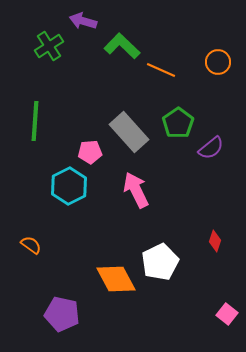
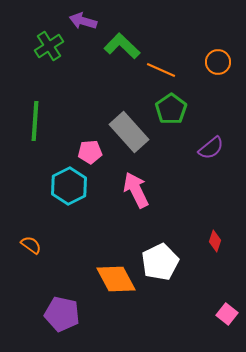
green pentagon: moved 7 px left, 14 px up
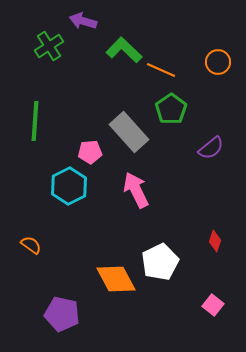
green L-shape: moved 2 px right, 4 px down
pink square: moved 14 px left, 9 px up
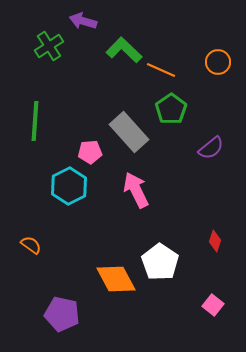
white pentagon: rotated 12 degrees counterclockwise
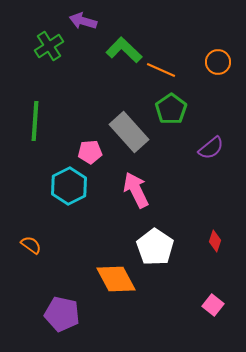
white pentagon: moved 5 px left, 15 px up
